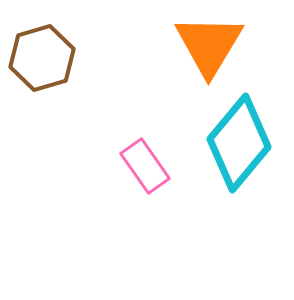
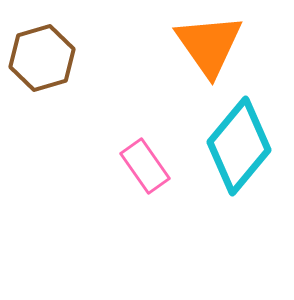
orange triangle: rotated 6 degrees counterclockwise
cyan diamond: moved 3 px down
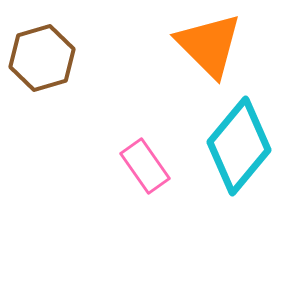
orange triangle: rotated 10 degrees counterclockwise
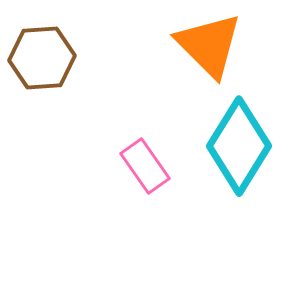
brown hexagon: rotated 12 degrees clockwise
cyan diamond: rotated 8 degrees counterclockwise
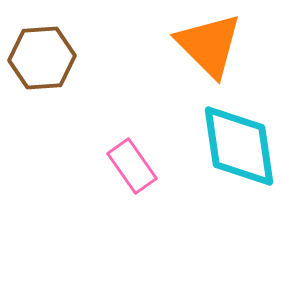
cyan diamond: rotated 40 degrees counterclockwise
pink rectangle: moved 13 px left
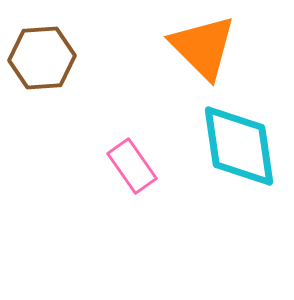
orange triangle: moved 6 px left, 2 px down
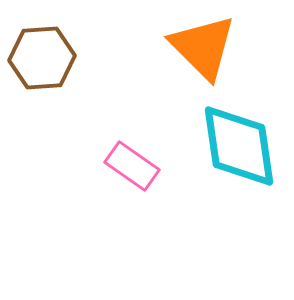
pink rectangle: rotated 20 degrees counterclockwise
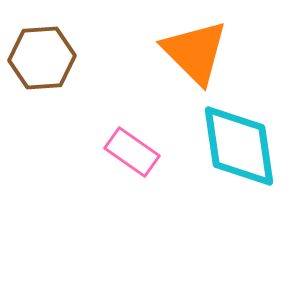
orange triangle: moved 8 px left, 5 px down
pink rectangle: moved 14 px up
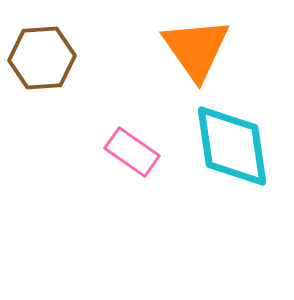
orange triangle: moved 1 px right, 3 px up; rotated 10 degrees clockwise
cyan diamond: moved 7 px left
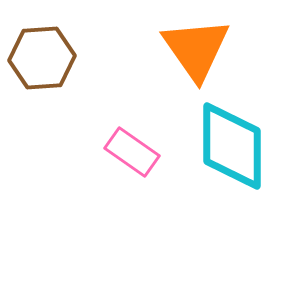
cyan diamond: rotated 8 degrees clockwise
